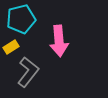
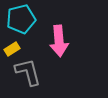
yellow rectangle: moved 1 px right, 2 px down
gray L-shape: rotated 52 degrees counterclockwise
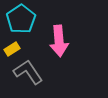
cyan pentagon: rotated 20 degrees counterclockwise
gray L-shape: rotated 20 degrees counterclockwise
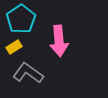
yellow rectangle: moved 2 px right, 2 px up
gray L-shape: moved 1 px down; rotated 20 degrees counterclockwise
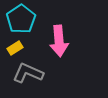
yellow rectangle: moved 1 px right, 1 px down
gray L-shape: rotated 12 degrees counterclockwise
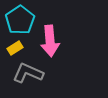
cyan pentagon: moved 1 px left, 1 px down
pink arrow: moved 9 px left
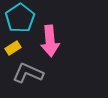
cyan pentagon: moved 2 px up
yellow rectangle: moved 2 px left
